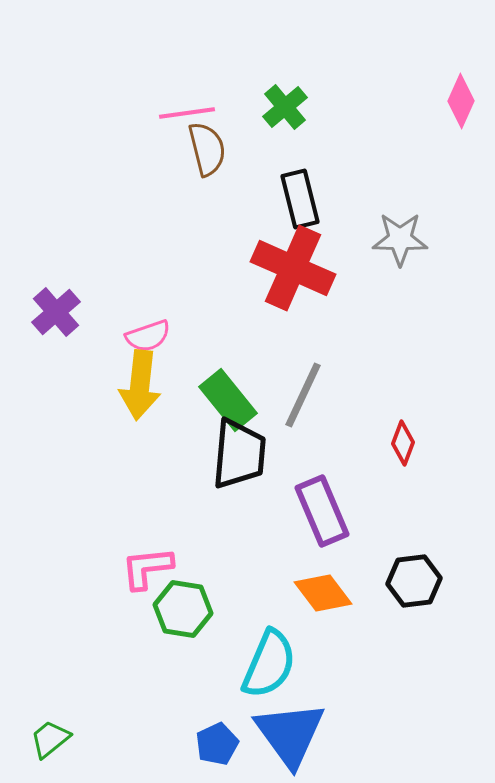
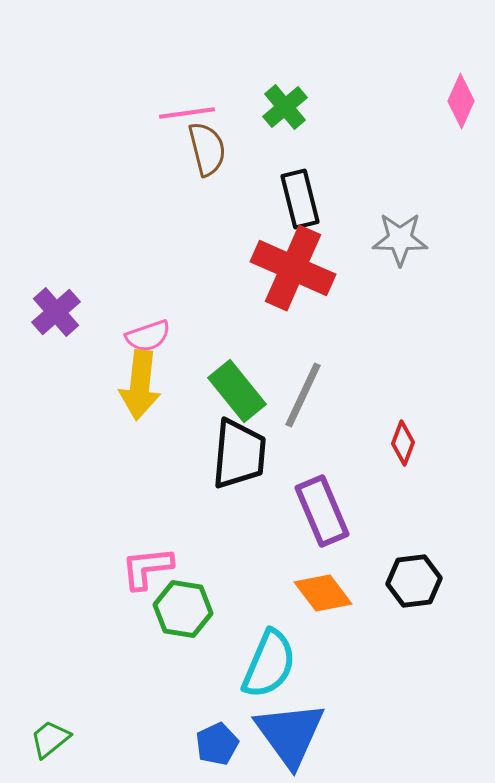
green rectangle: moved 9 px right, 9 px up
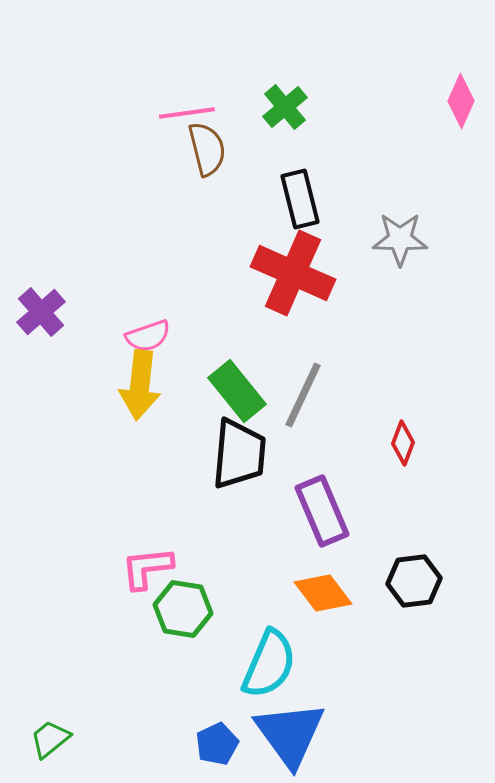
red cross: moved 5 px down
purple cross: moved 15 px left
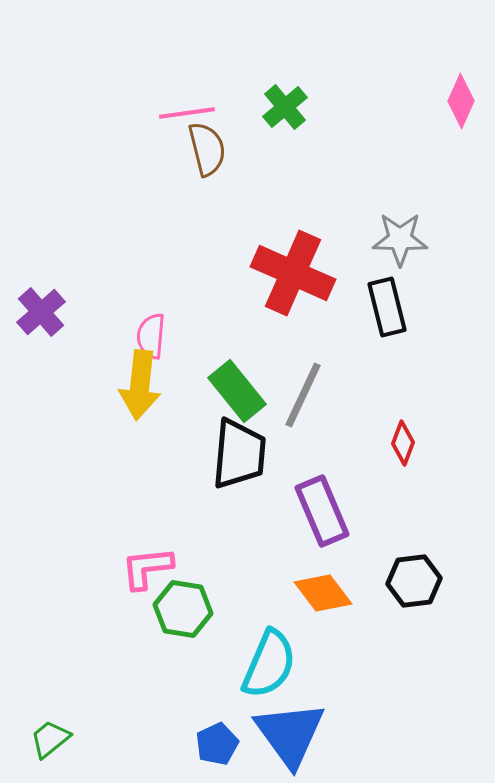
black rectangle: moved 87 px right, 108 px down
pink semicircle: moved 3 px right; rotated 114 degrees clockwise
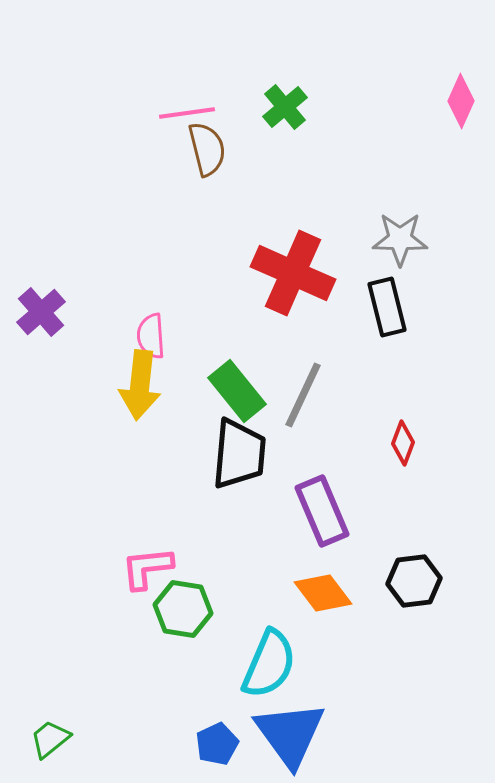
pink semicircle: rotated 9 degrees counterclockwise
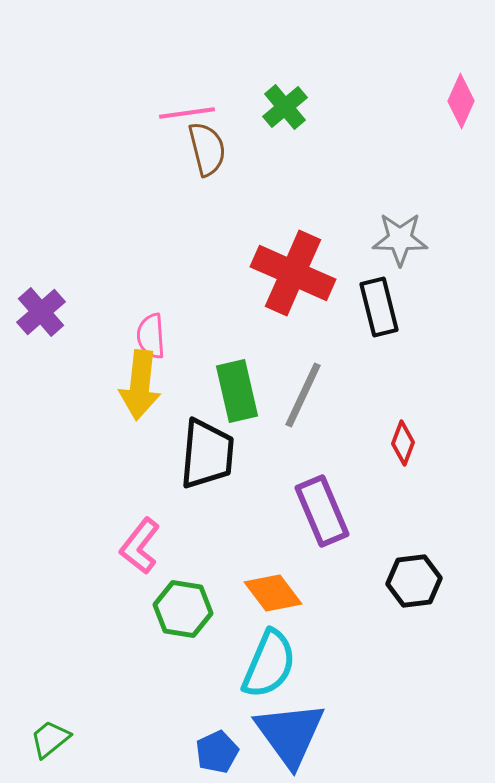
black rectangle: moved 8 px left
green rectangle: rotated 26 degrees clockwise
black trapezoid: moved 32 px left
pink L-shape: moved 7 px left, 22 px up; rotated 46 degrees counterclockwise
orange diamond: moved 50 px left
blue pentagon: moved 8 px down
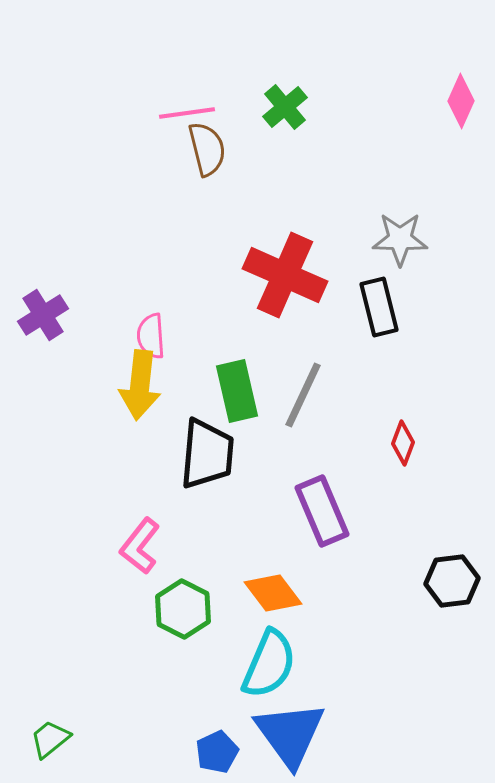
red cross: moved 8 px left, 2 px down
purple cross: moved 2 px right, 3 px down; rotated 9 degrees clockwise
black hexagon: moved 38 px right
green hexagon: rotated 18 degrees clockwise
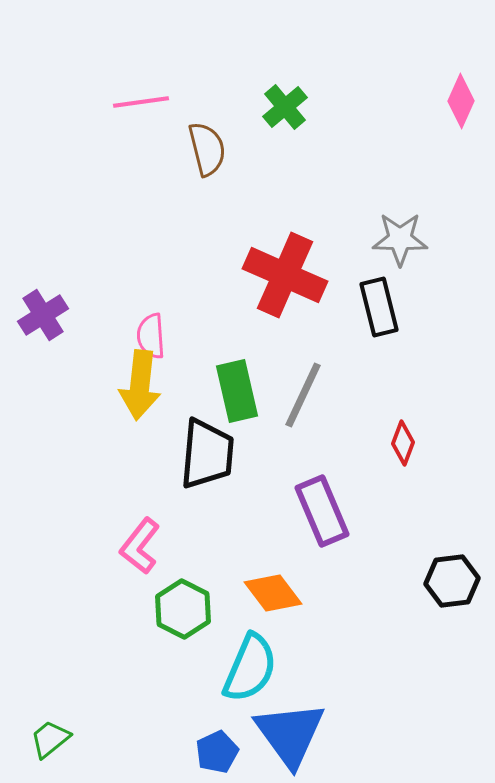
pink line: moved 46 px left, 11 px up
cyan semicircle: moved 19 px left, 4 px down
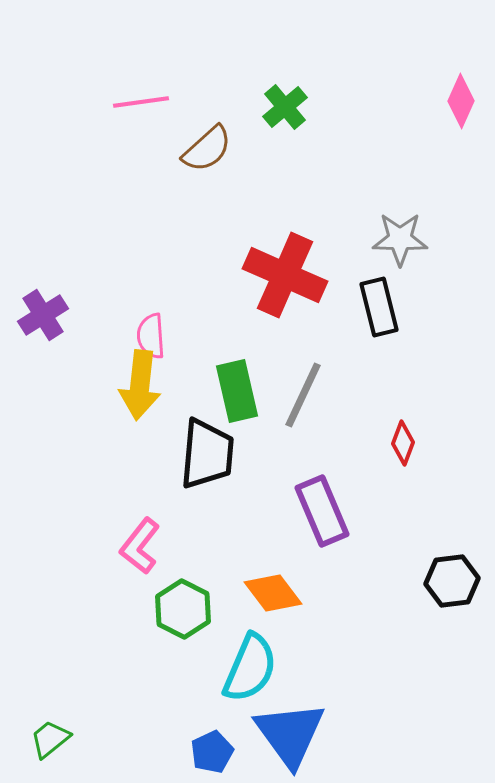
brown semicircle: rotated 62 degrees clockwise
blue pentagon: moved 5 px left
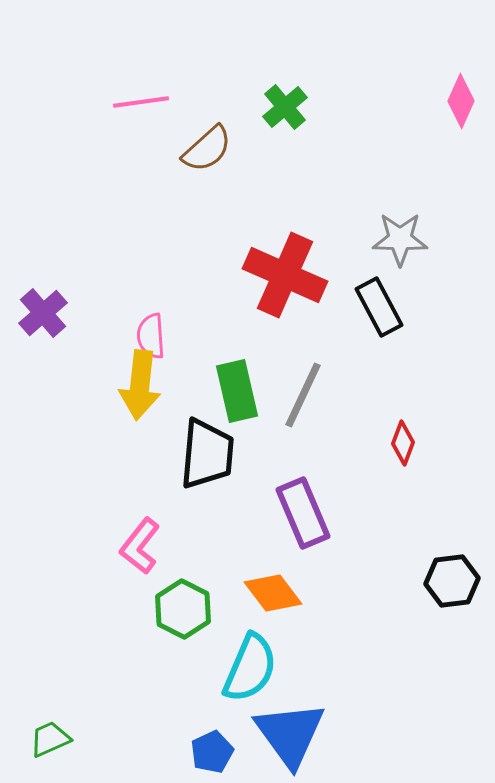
black rectangle: rotated 14 degrees counterclockwise
purple cross: moved 2 px up; rotated 9 degrees counterclockwise
purple rectangle: moved 19 px left, 2 px down
green trapezoid: rotated 15 degrees clockwise
